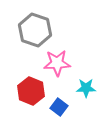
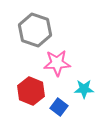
cyan star: moved 2 px left, 1 px down
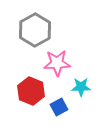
gray hexagon: rotated 12 degrees clockwise
cyan star: moved 3 px left, 2 px up
blue square: rotated 24 degrees clockwise
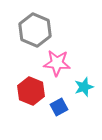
gray hexagon: rotated 8 degrees counterclockwise
pink star: rotated 8 degrees clockwise
cyan star: moved 3 px right; rotated 18 degrees counterclockwise
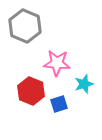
gray hexagon: moved 10 px left, 4 px up
cyan star: moved 3 px up
blue square: moved 3 px up; rotated 12 degrees clockwise
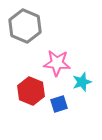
cyan star: moved 2 px left, 2 px up
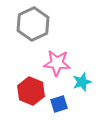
gray hexagon: moved 8 px right, 2 px up; rotated 12 degrees clockwise
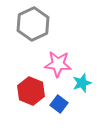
pink star: moved 1 px right, 1 px down
cyan star: moved 1 px down
blue square: rotated 36 degrees counterclockwise
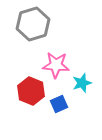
gray hexagon: rotated 8 degrees clockwise
pink star: moved 2 px left, 1 px down
blue square: rotated 30 degrees clockwise
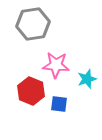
gray hexagon: rotated 8 degrees clockwise
cyan star: moved 5 px right, 4 px up
blue square: rotated 30 degrees clockwise
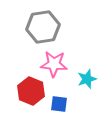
gray hexagon: moved 10 px right, 3 px down
pink star: moved 2 px left, 1 px up
